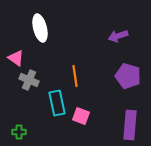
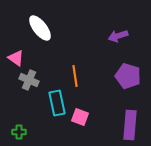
white ellipse: rotated 24 degrees counterclockwise
pink square: moved 1 px left, 1 px down
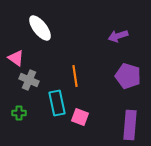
green cross: moved 19 px up
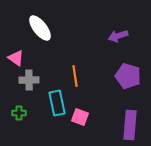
gray cross: rotated 24 degrees counterclockwise
